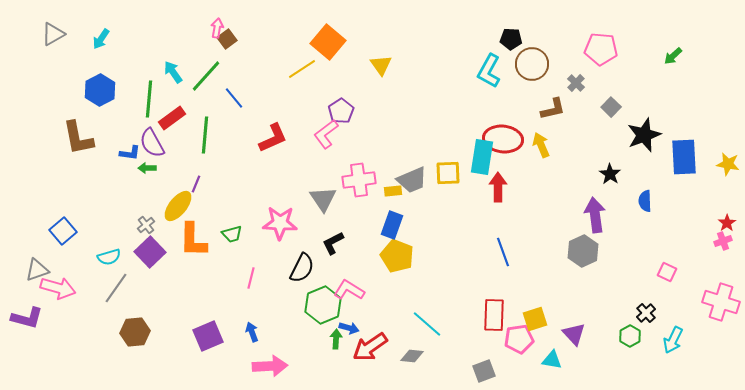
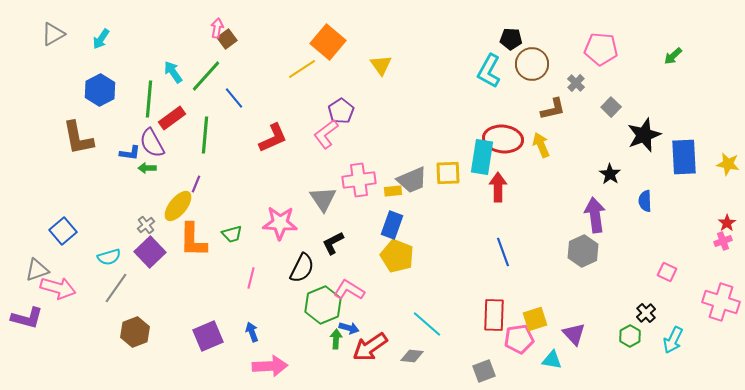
brown hexagon at (135, 332): rotated 16 degrees counterclockwise
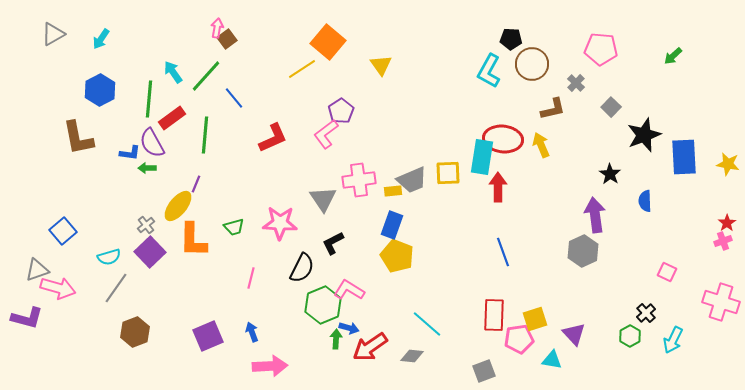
green trapezoid at (232, 234): moved 2 px right, 7 px up
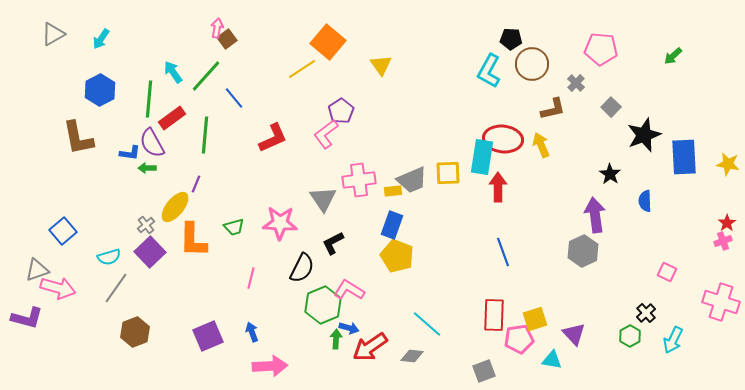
yellow ellipse at (178, 206): moved 3 px left, 1 px down
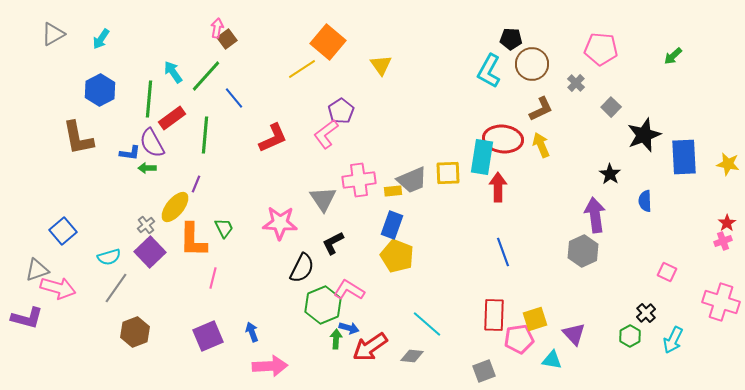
brown L-shape at (553, 109): moved 12 px left; rotated 12 degrees counterclockwise
green trapezoid at (234, 227): moved 10 px left, 1 px down; rotated 100 degrees counterclockwise
pink line at (251, 278): moved 38 px left
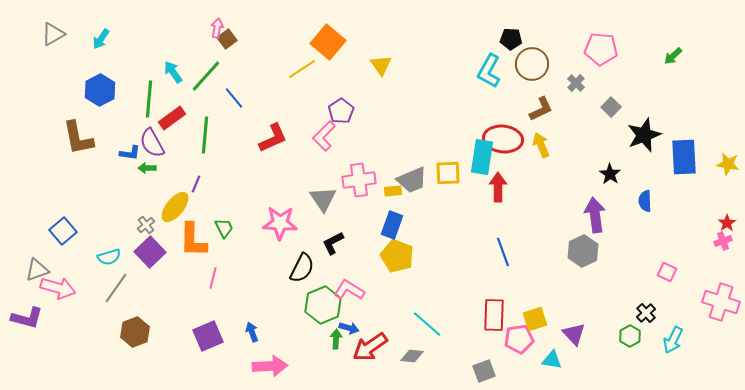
pink L-shape at (326, 134): moved 2 px left, 2 px down; rotated 8 degrees counterclockwise
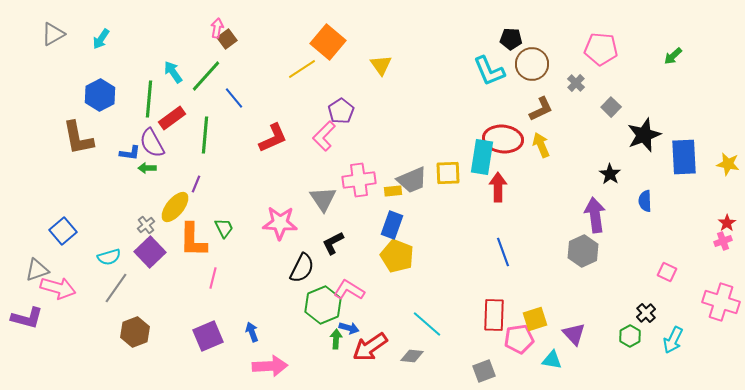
cyan L-shape at (489, 71): rotated 52 degrees counterclockwise
blue hexagon at (100, 90): moved 5 px down
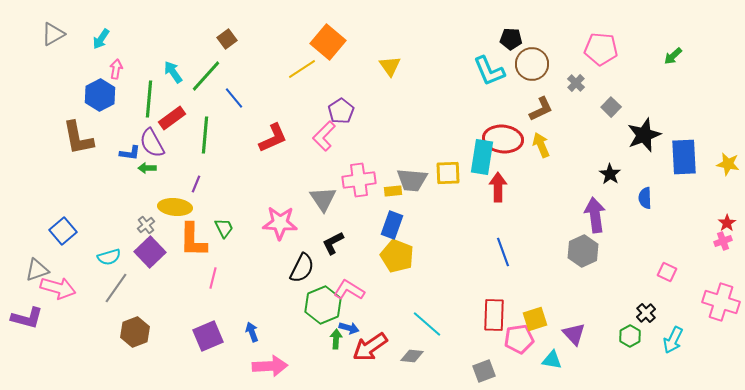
pink arrow at (217, 28): moved 101 px left, 41 px down
yellow triangle at (381, 65): moved 9 px right, 1 px down
gray trapezoid at (412, 180): rotated 28 degrees clockwise
blue semicircle at (645, 201): moved 3 px up
yellow ellipse at (175, 207): rotated 56 degrees clockwise
